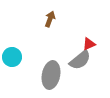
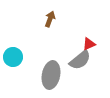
cyan circle: moved 1 px right
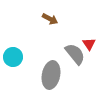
brown arrow: rotated 98 degrees clockwise
red triangle: rotated 40 degrees counterclockwise
gray semicircle: moved 5 px left, 6 px up; rotated 90 degrees counterclockwise
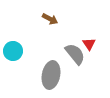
cyan circle: moved 6 px up
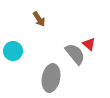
brown arrow: moved 11 px left; rotated 28 degrees clockwise
red triangle: rotated 16 degrees counterclockwise
gray ellipse: moved 3 px down
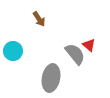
red triangle: moved 1 px down
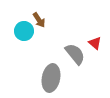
brown arrow: moved 1 px down
red triangle: moved 6 px right, 2 px up
cyan circle: moved 11 px right, 20 px up
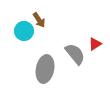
red triangle: moved 1 px down; rotated 48 degrees clockwise
gray ellipse: moved 6 px left, 9 px up
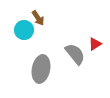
brown arrow: moved 1 px left, 2 px up
cyan circle: moved 1 px up
gray ellipse: moved 4 px left
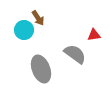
red triangle: moved 1 px left, 9 px up; rotated 24 degrees clockwise
gray semicircle: rotated 15 degrees counterclockwise
gray ellipse: rotated 32 degrees counterclockwise
